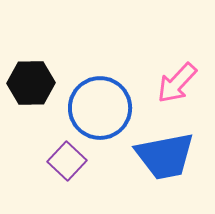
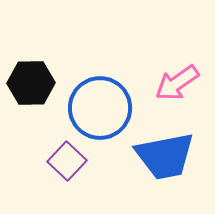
pink arrow: rotated 12 degrees clockwise
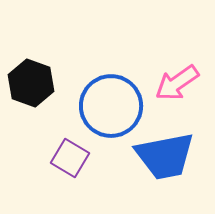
black hexagon: rotated 21 degrees clockwise
blue circle: moved 11 px right, 2 px up
purple square: moved 3 px right, 3 px up; rotated 12 degrees counterclockwise
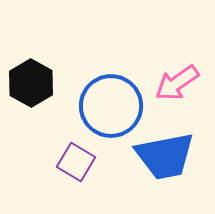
black hexagon: rotated 9 degrees clockwise
purple square: moved 6 px right, 4 px down
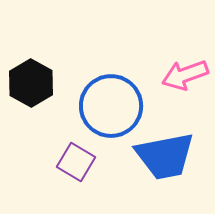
pink arrow: moved 8 px right, 8 px up; rotated 15 degrees clockwise
